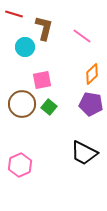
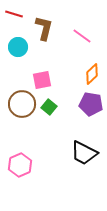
cyan circle: moved 7 px left
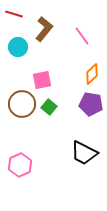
brown L-shape: moved 1 px down; rotated 25 degrees clockwise
pink line: rotated 18 degrees clockwise
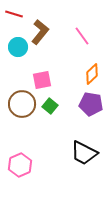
brown L-shape: moved 4 px left, 3 px down
green square: moved 1 px right, 1 px up
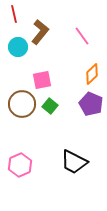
red line: rotated 60 degrees clockwise
purple pentagon: rotated 15 degrees clockwise
black trapezoid: moved 10 px left, 9 px down
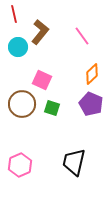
pink square: rotated 36 degrees clockwise
green square: moved 2 px right, 2 px down; rotated 21 degrees counterclockwise
black trapezoid: rotated 76 degrees clockwise
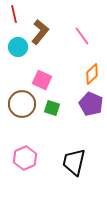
pink hexagon: moved 5 px right, 7 px up
